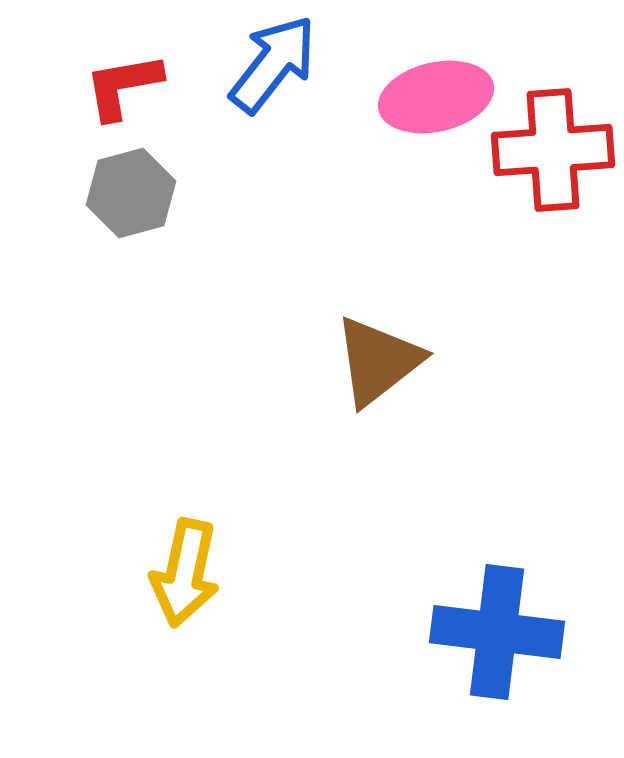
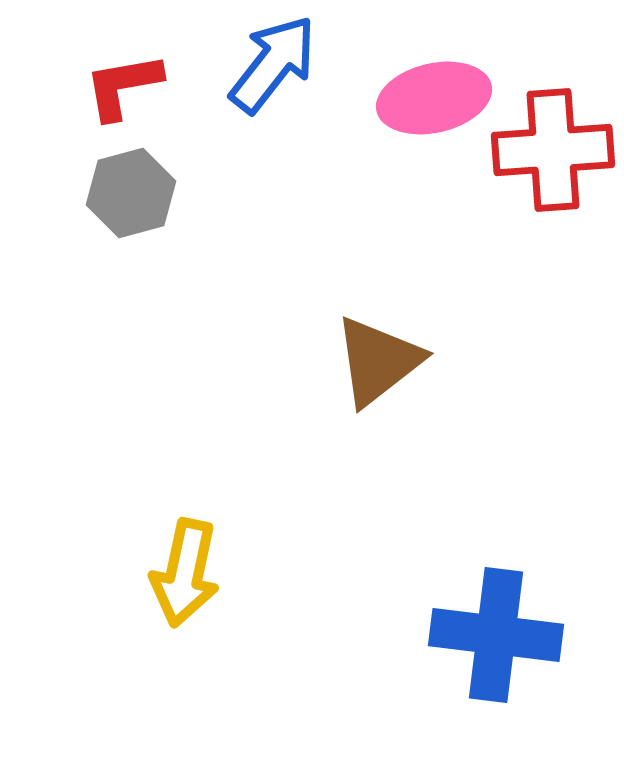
pink ellipse: moved 2 px left, 1 px down
blue cross: moved 1 px left, 3 px down
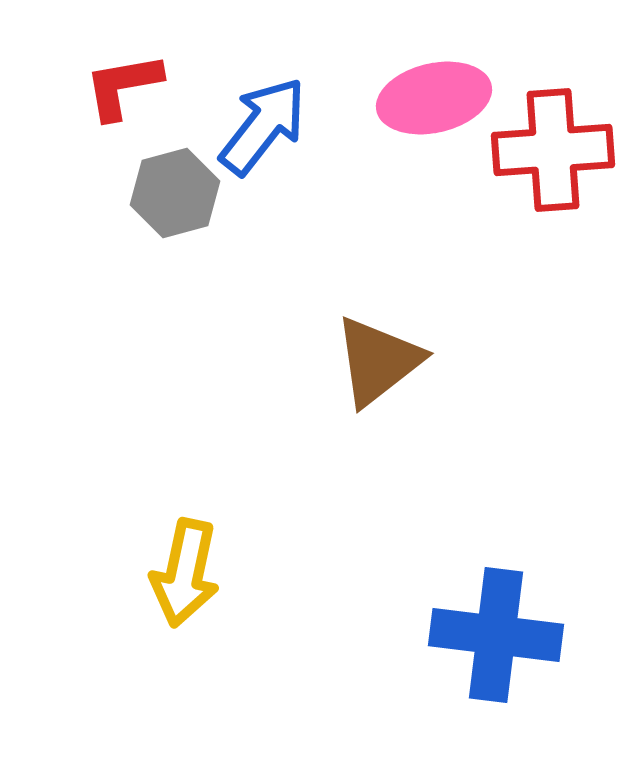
blue arrow: moved 10 px left, 62 px down
gray hexagon: moved 44 px right
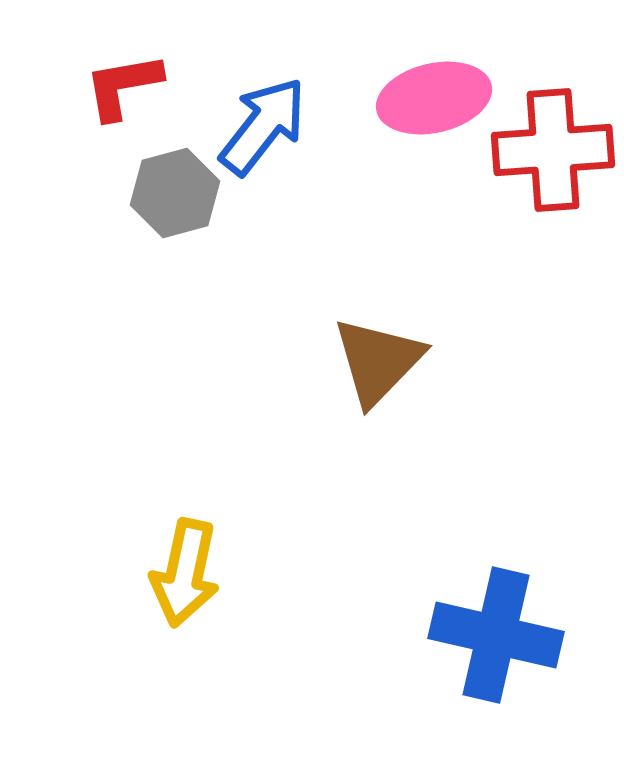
brown triangle: rotated 8 degrees counterclockwise
blue cross: rotated 6 degrees clockwise
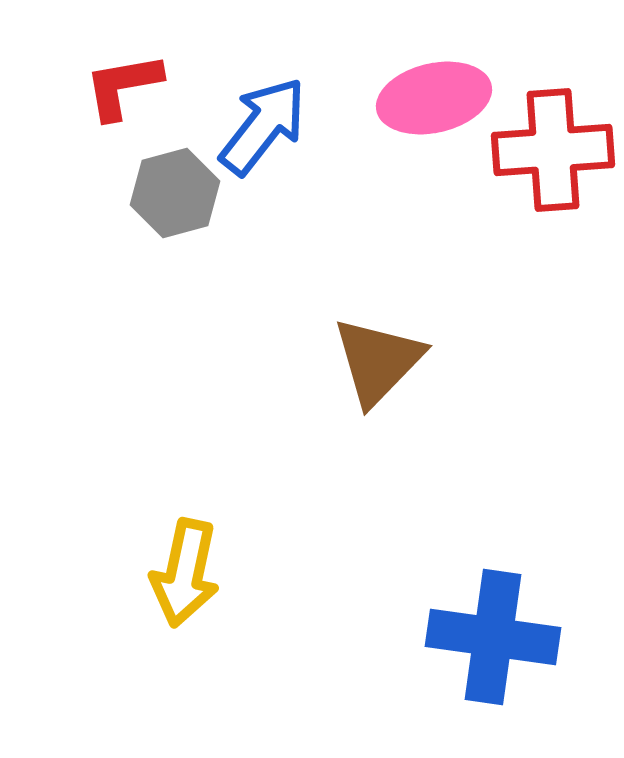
blue cross: moved 3 px left, 2 px down; rotated 5 degrees counterclockwise
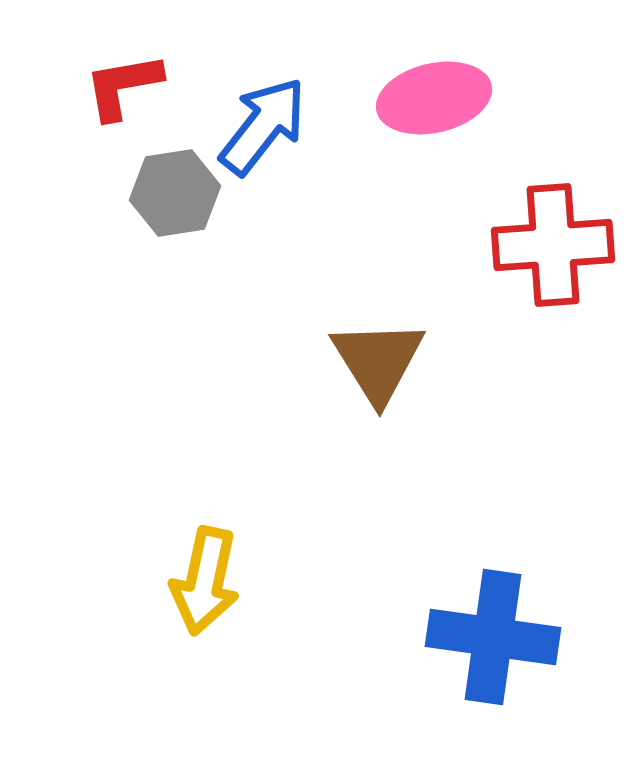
red cross: moved 95 px down
gray hexagon: rotated 6 degrees clockwise
brown triangle: rotated 16 degrees counterclockwise
yellow arrow: moved 20 px right, 8 px down
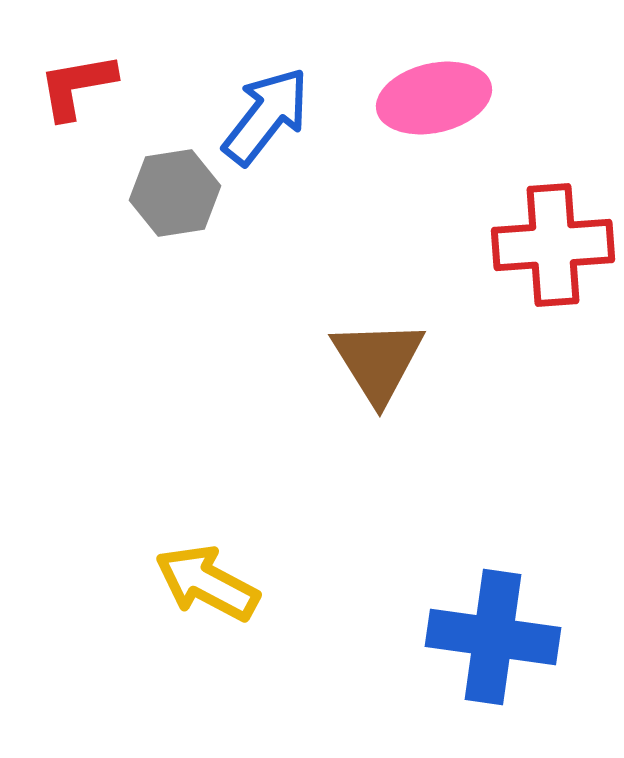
red L-shape: moved 46 px left
blue arrow: moved 3 px right, 10 px up
yellow arrow: moved 2 px right, 2 px down; rotated 106 degrees clockwise
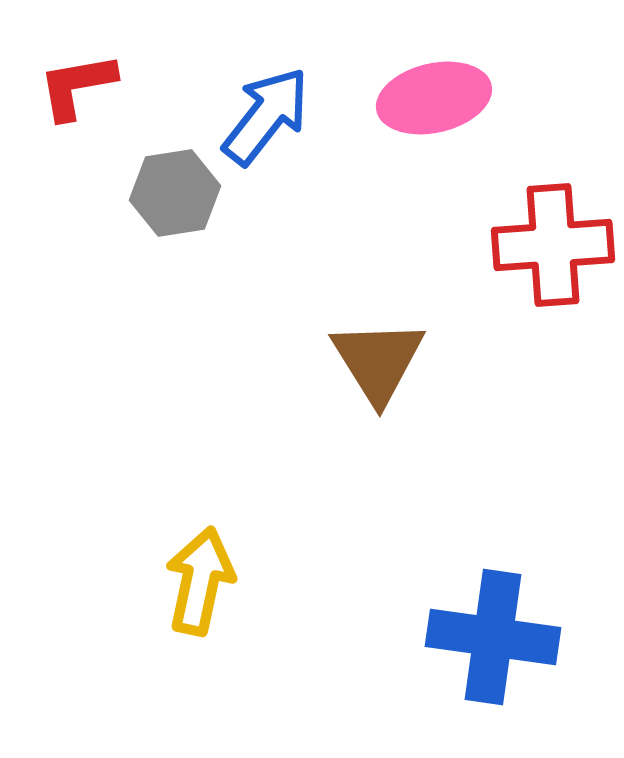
yellow arrow: moved 7 px left, 2 px up; rotated 74 degrees clockwise
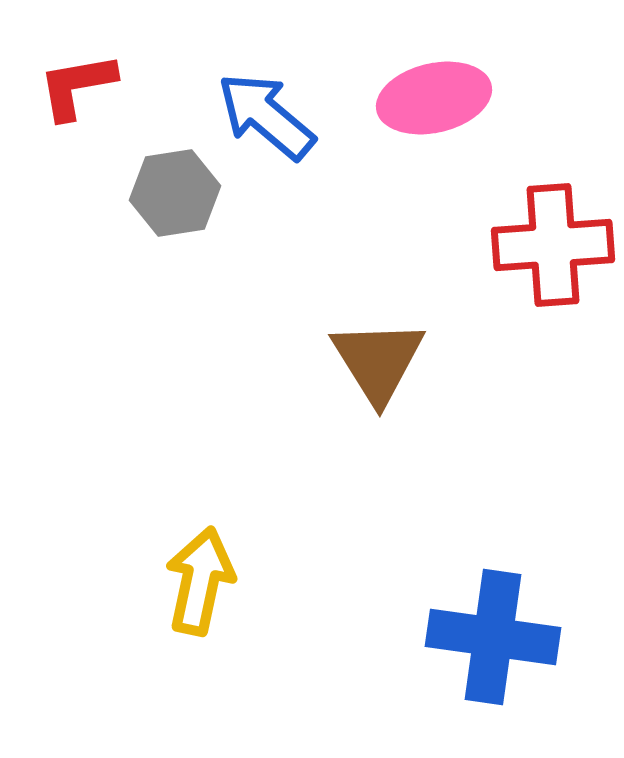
blue arrow: rotated 88 degrees counterclockwise
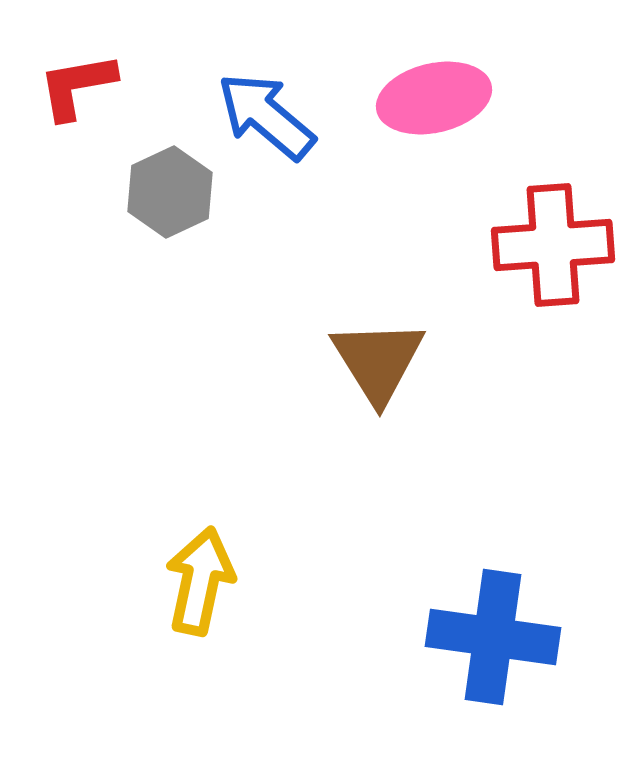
gray hexagon: moved 5 px left, 1 px up; rotated 16 degrees counterclockwise
